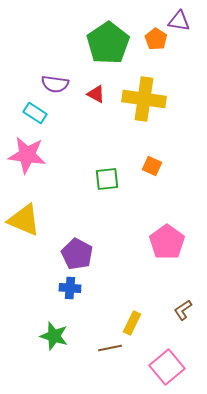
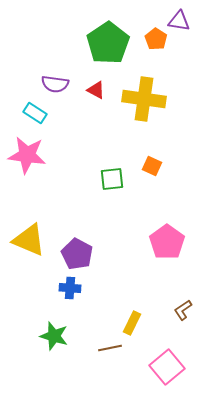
red triangle: moved 4 px up
green square: moved 5 px right
yellow triangle: moved 5 px right, 20 px down
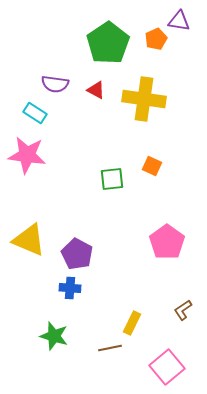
orange pentagon: rotated 15 degrees clockwise
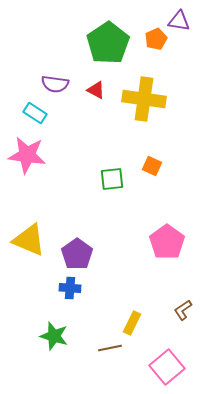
purple pentagon: rotated 8 degrees clockwise
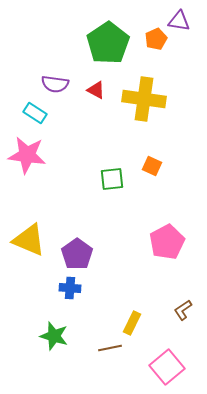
pink pentagon: rotated 8 degrees clockwise
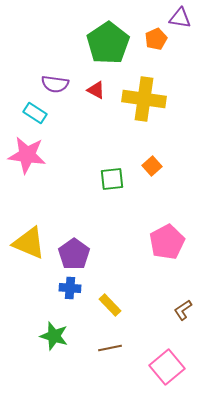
purple triangle: moved 1 px right, 3 px up
orange square: rotated 24 degrees clockwise
yellow triangle: moved 3 px down
purple pentagon: moved 3 px left
yellow rectangle: moved 22 px left, 18 px up; rotated 70 degrees counterclockwise
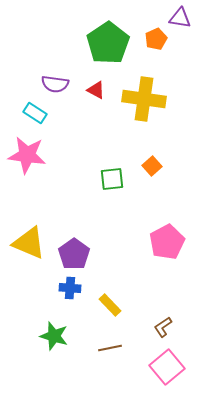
brown L-shape: moved 20 px left, 17 px down
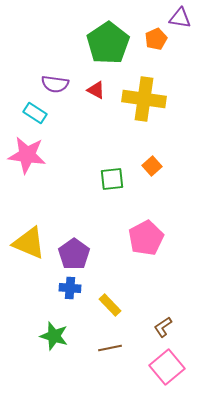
pink pentagon: moved 21 px left, 4 px up
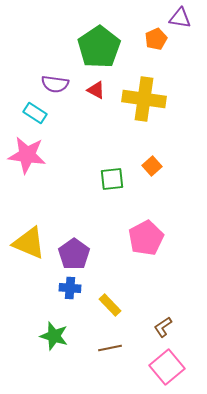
green pentagon: moved 9 px left, 4 px down
